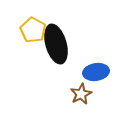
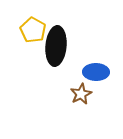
black ellipse: moved 2 px down; rotated 21 degrees clockwise
blue ellipse: rotated 10 degrees clockwise
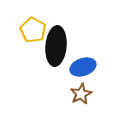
blue ellipse: moved 13 px left, 5 px up; rotated 20 degrees counterclockwise
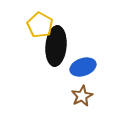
yellow pentagon: moved 7 px right, 5 px up
brown star: moved 1 px right, 2 px down
